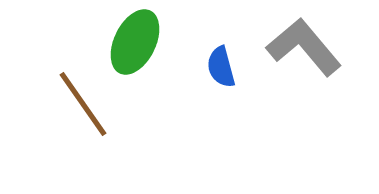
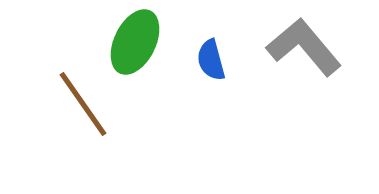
blue semicircle: moved 10 px left, 7 px up
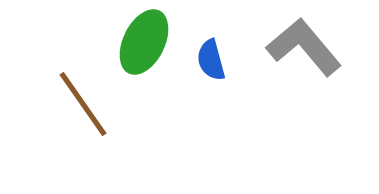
green ellipse: moved 9 px right
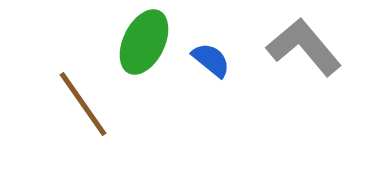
blue semicircle: rotated 144 degrees clockwise
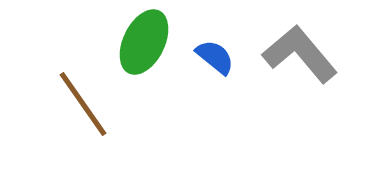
gray L-shape: moved 4 px left, 7 px down
blue semicircle: moved 4 px right, 3 px up
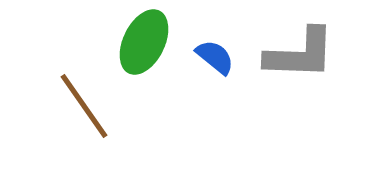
gray L-shape: rotated 132 degrees clockwise
brown line: moved 1 px right, 2 px down
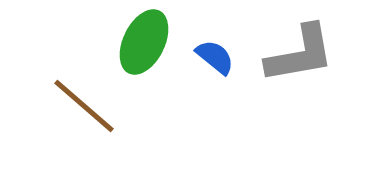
gray L-shape: rotated 12 degrees counterclockwise
brown line: rotated 14 degrees counterclockwise
